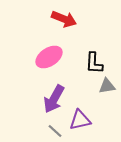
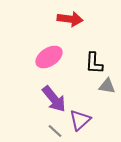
red arrow: moved 6 px right; rotated 15 degrees counterclockwise
gray triangle: rotated 18 degrees clockwise
purple arrow: rotated 68 degrees counterclockwise
purple triangle: rotated 30 degrees counterclockwise
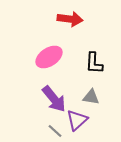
gray triangle: moved 16 px left, 11 px down
purple triangle: moved 3 px left
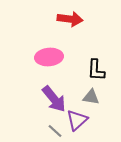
pink ellipse: rotated 28 degrees clockwise
black L-shape: moved 2 px right, 7 px down
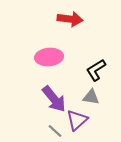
black L-shape: rotated 55 degrees clockwise
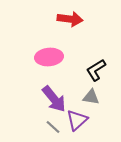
gray line: moved 2 px left, 4 px up
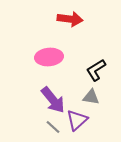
purple arrow: moved 1 px left, 1 px down
